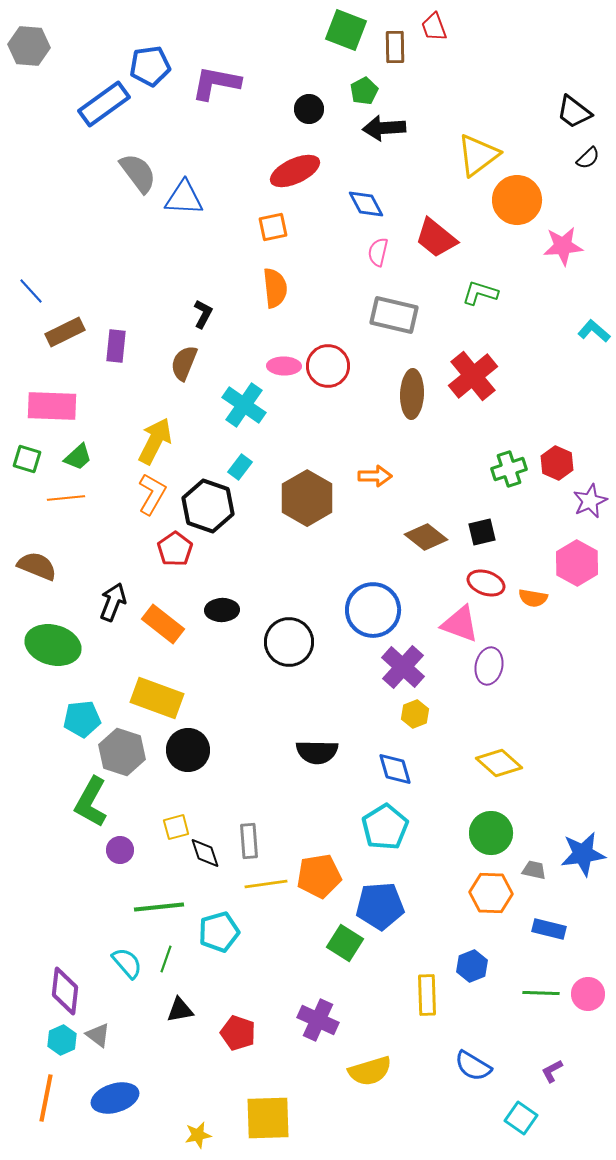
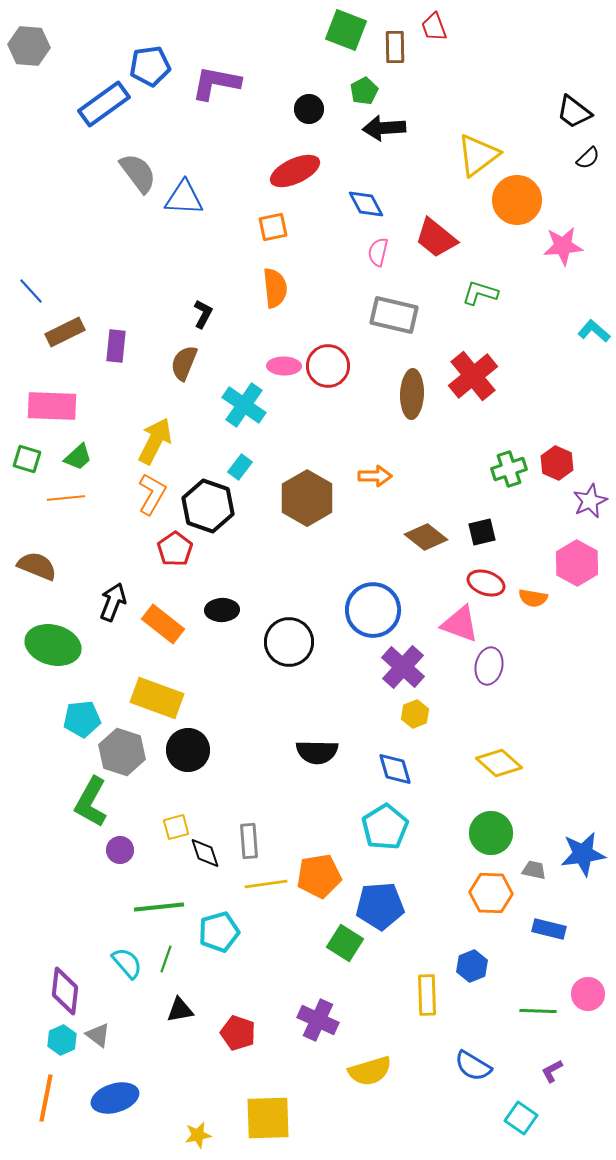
green line at (541, 993): moved 3 px left, 18 px down
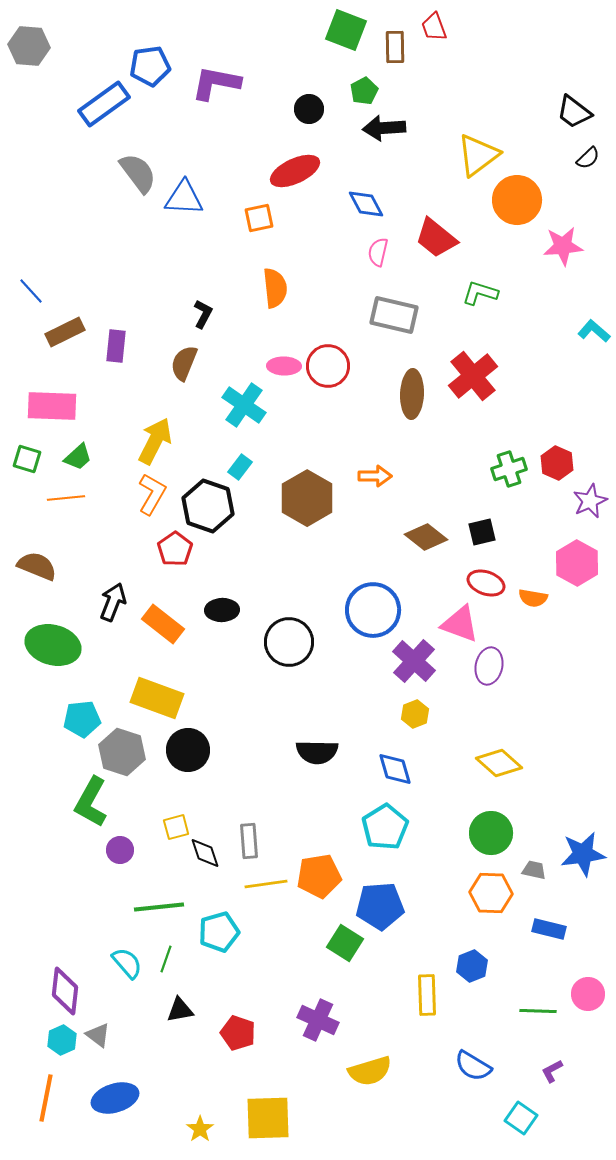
orange square at (273, 227): moved 14 px left, 9 px up
purple cross at (403, 667): moved 11 px right, 6 px up
yellow star at (198, 1135): moved 2 px right, 6 px up; rotated 24 degrees counterclockwise
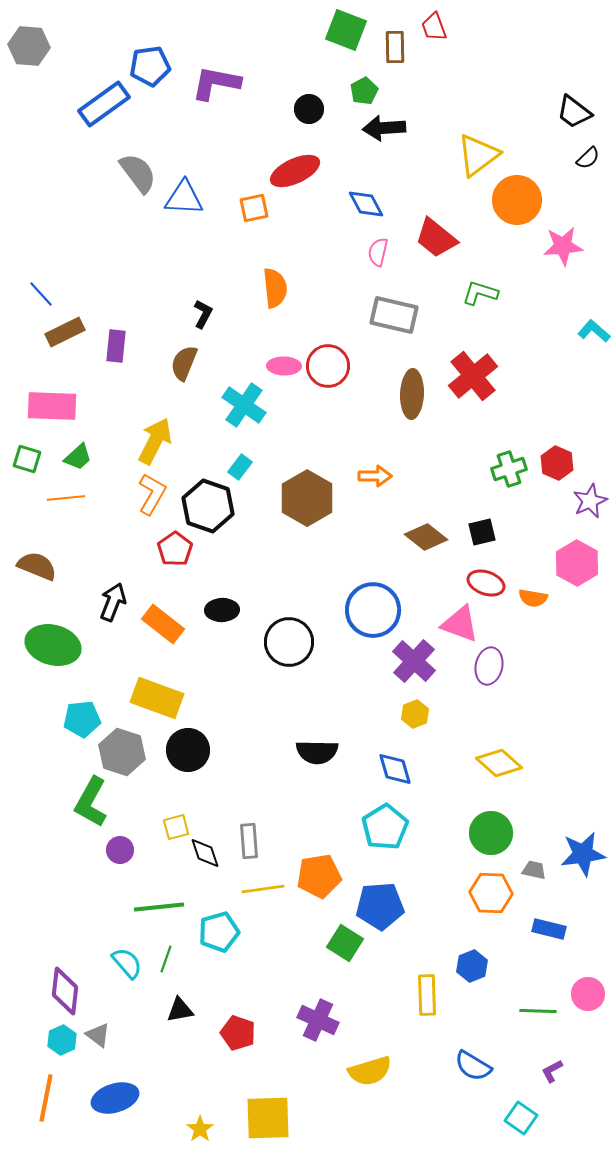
orange square at (259, 218): moved 5 px left, 10 px up
blue line at (31, 291): moved 10 px right, 3 px down
yellow line at (266, 884): moved 3 px left, 5 px down
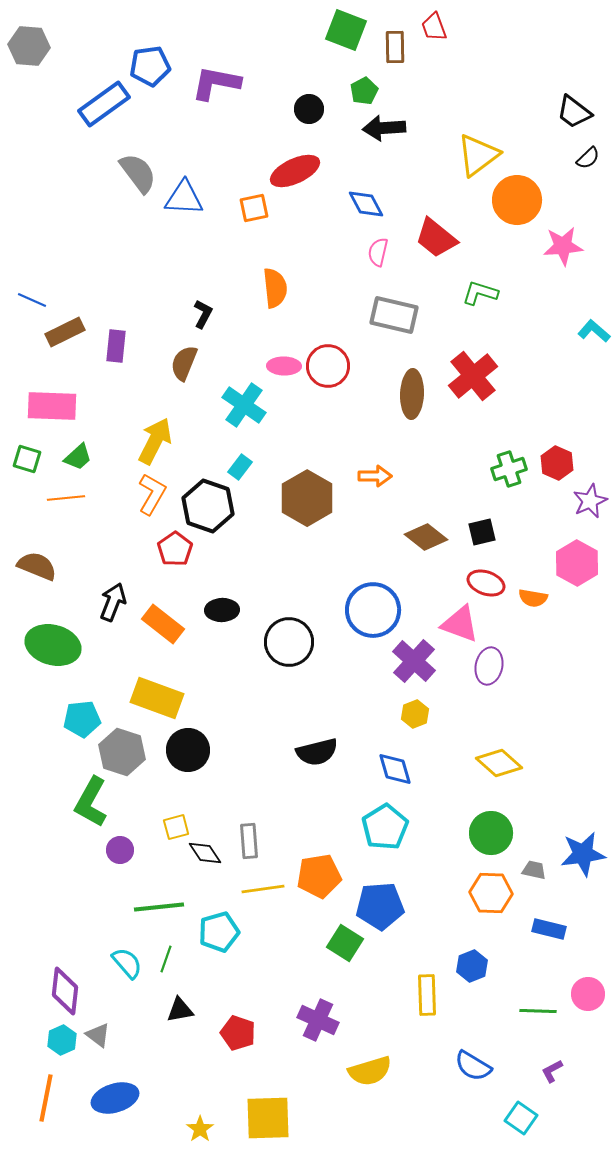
blue line at (41, 294): moved 9 px left, 6 px down; rotated 24 degrees counterclockwise
black semicircle at (317, 752): rotated 15 degrees counterclockwise
black diamond at (205, 853): rotated 16 degrees counterclockwise
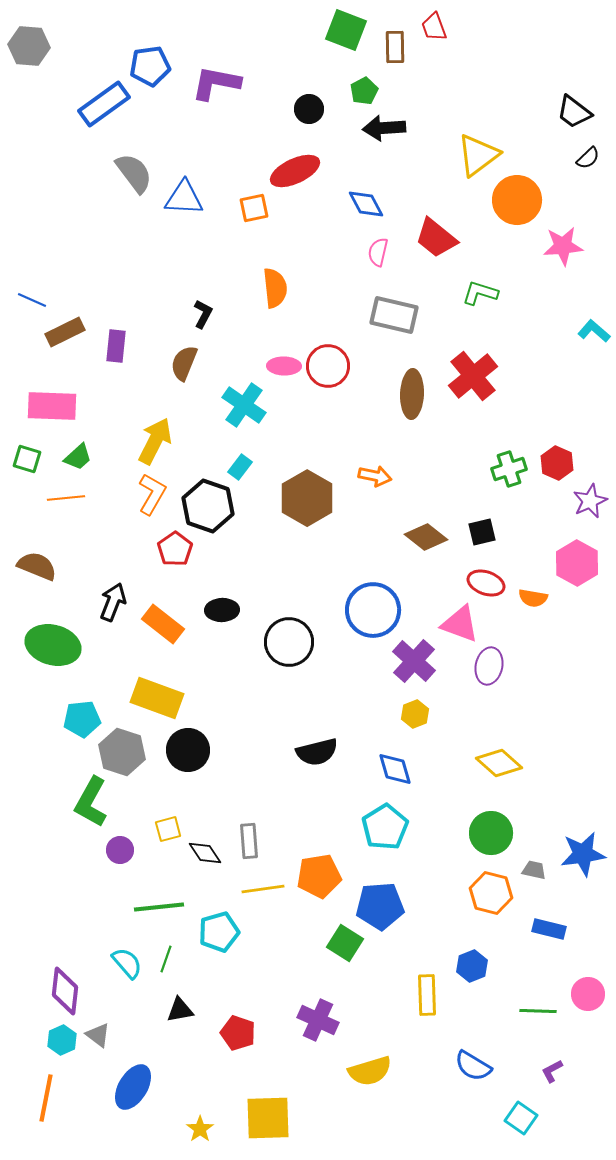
gray semicircle at (138, 173): moved 4 px left
orange arrow at (375, 476): rotated 12 degrees clockwise
yellow square at (176, 827): moved 8 px left, 2 px down
orange hexagon at (491, 893): rotated 12 degrees clockwise
blue ellipse at (115, 1098): moved 18 px right, 11 px up; rotated 42 degrees counterclockwise
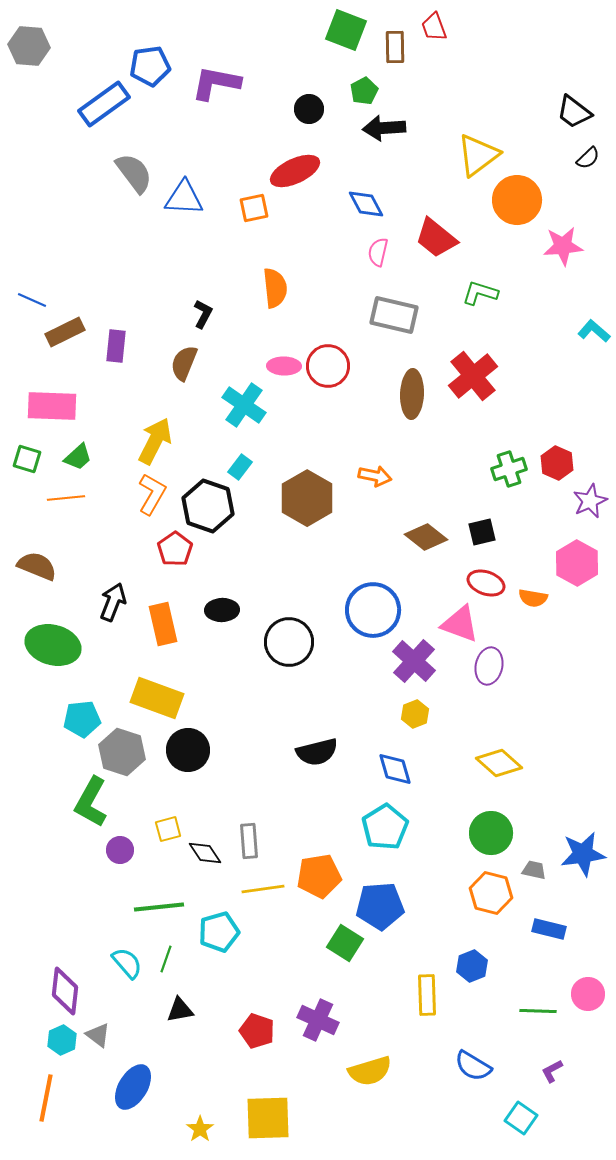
orange rectangle at (163, 624): rotated 39 degrees clockwise
red pentagon at (238, 1033): moved 19 px right, 2 px up
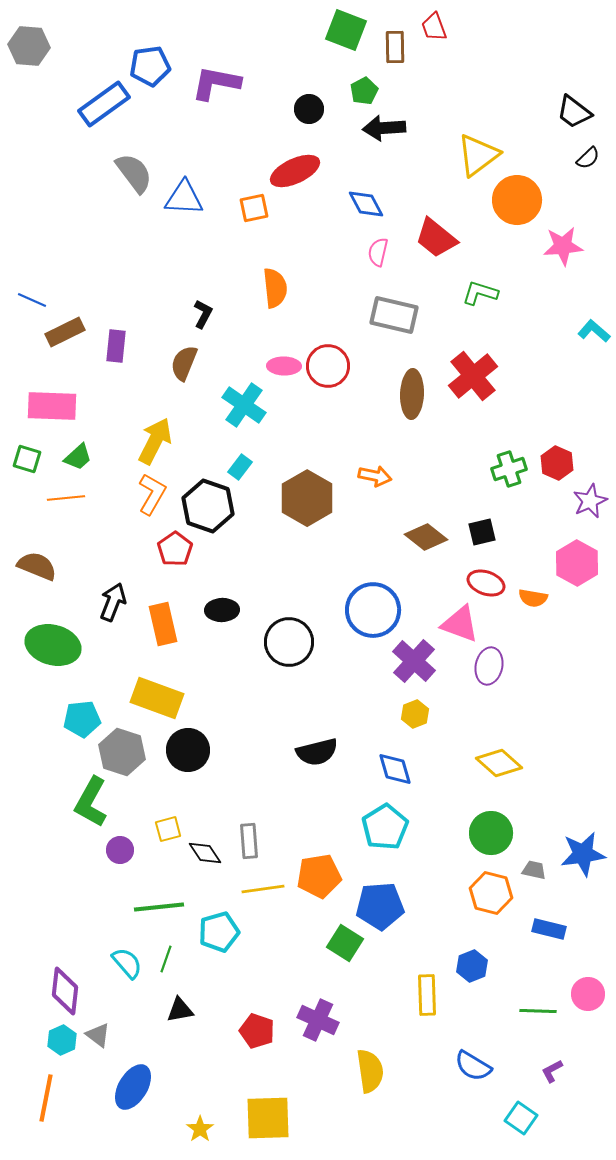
yellow semicircle at (370, 1071): rotated 81 degrees counterclockwise
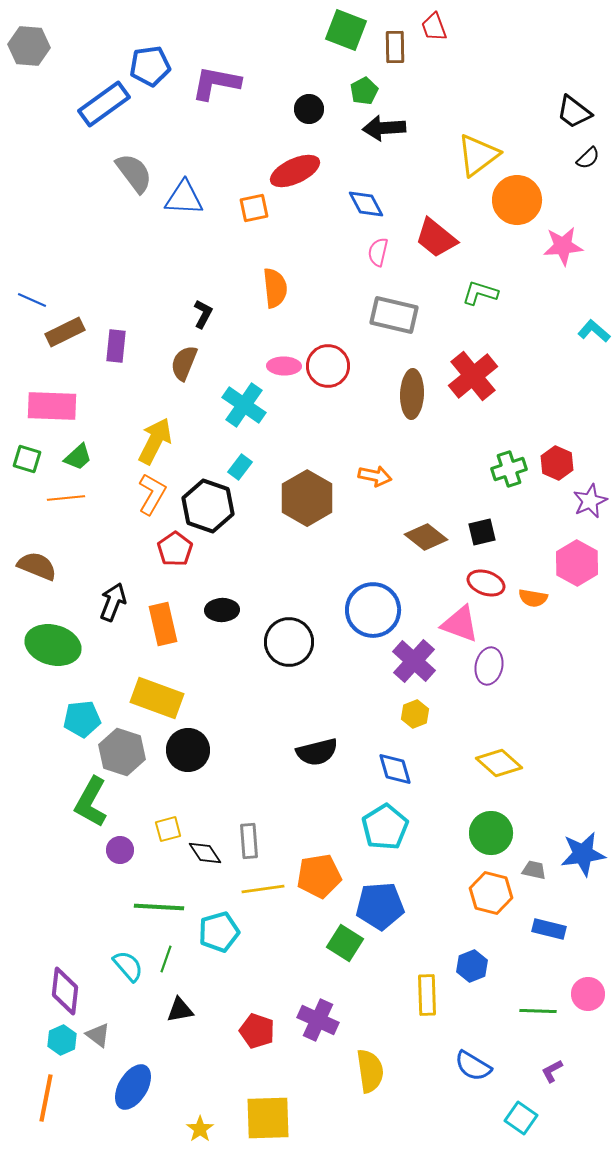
green line at (159, 907): rotated 9 degrees clockwise
cyan semicircle at (127, 963): moved 1 px right, 3 px down
